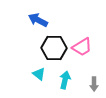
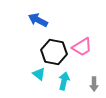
black hexagon: moved 4 px down; rotated 10 degrees clockwise
cyan arrow: moved 1 px left, 1 px down
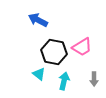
gray arrow: moved 5 px up
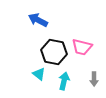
pink trapezoid: rotated 45 degrees clockwise
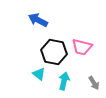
gray arrow: moved 4 px down; rotated 32 degrees counterclockwise
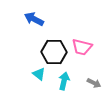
blue arrow: moved 4 px left, 1 px up
black hexagon: rotated 10 degrees counterclockwise
gray arrow: rotated 32 degrees counterclockwise
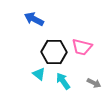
cyan arrow: moved 1 px left; rotated 48 degrees counterclockwise
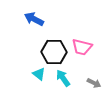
cyan arrow: moved 3 px up
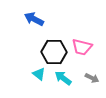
cyan arrow: rotated 18 degrees counterclockwise
gray arrow: moved 2 px left, 5 px up
